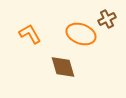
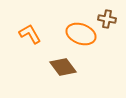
brown cross: rotated 36 degrees clockwise
brown diamond: rotated 20 degrees counterclockwise
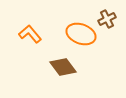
brown cross: rotated 36 degrees counterclockwise
orange L-shape: rotated 10 degrees counterclockwise
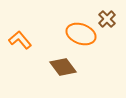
brown cross: rotated 18 degrees counterclockwise
orange L-shape: moved 10 px left, 6 px down
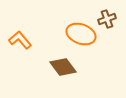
brown cross: rotated 24 degrees clockwise
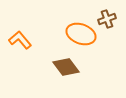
brown diamond: moved 3 px right
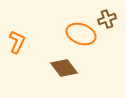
orange L-shape: moved 3 px left, 2 px down; rotated 65 degrees clockwise
brown diamond: moved 2 px left, 1 px down
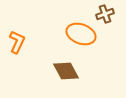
brown cross: moved 2 px left, 5 px up
brown diamond: moved 2 px right, 3 px down; rotated 8 degrees clockwise
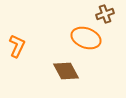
orange ellipse: moved 5 px right, 4 px down
orange L-shape: moved 4 px down
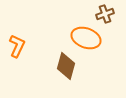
brown diamond: moved 5 px up; rotated 44 degrees clockwise
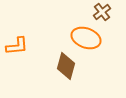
brown cross: moved 3 px left, 2 px up; rotated 18 degrees counterclockwise
orange L-shape: rotated 60 degrees clockwise
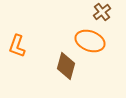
orange ellipse: moved 4 px right, 3 px down
orange L-shape: rotated 115 degrees clockwise
